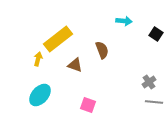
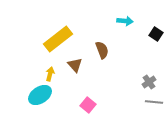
cyan arrow: moved 1 px right
yellow arrow: moved 12 px right, 15 px down
brown triangle: rotated 28 degrees clockwise
cyan ellipse: rotated 15 degrees clockwise
pink square: rotated 21 degrees clockwise
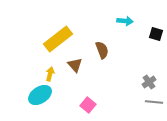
black square: rotated 16 degrees counterclockwise
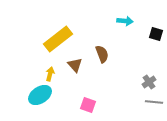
brown semicircle: moved 4 px down
pink square: rotated 21 degrees counterclockwise
